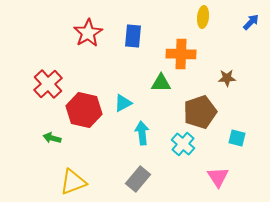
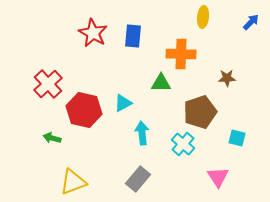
red star: moved 5 px right; rotated 12 degrees counterclockwise
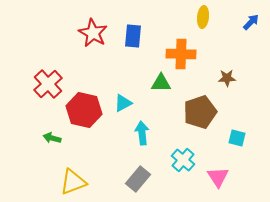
cyan cross: moved 16 px down
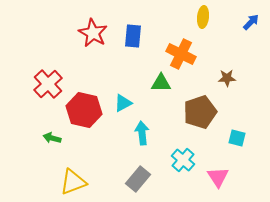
orange cross: rotated 24 degrees clockwise
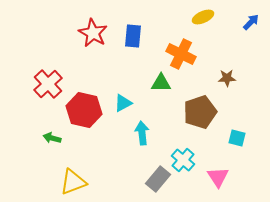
yellow ellipse: rotated 60 degrees clockwise
gray rectangle: moved 20 px right
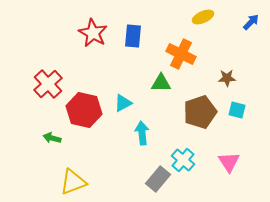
cyan square: moved 28 px up
pink triangle: moved 11 px right, 15 px up
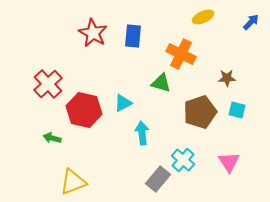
green triangle: rotated 15 degrees clockwise
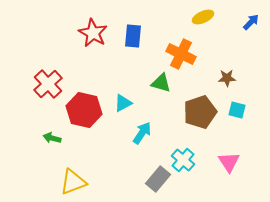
cyan arrow: rotated 40 degrees clockwise
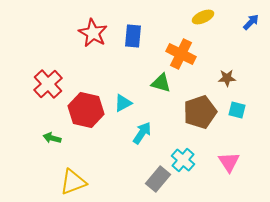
red hexagon: moved 2 px right
